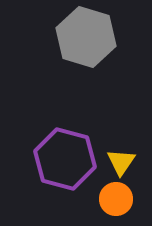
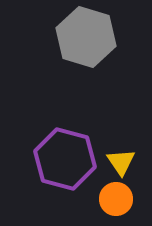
yellow triangle: rotated 8 degrees counterclockwise
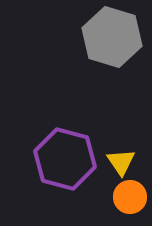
gray hexagon: moved 26 px right
orange circle: moved 14 px right, 2 px up
